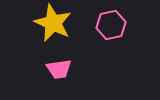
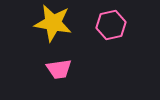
yellow star: rotated 15 degrees counterclockwise
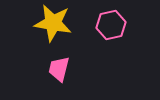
pink trapezoid: rotated 112 degrees clockwise
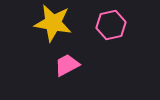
pink trapezoid: moved 8 px right, 4 px up; rotated 48 degrees clockwise
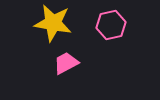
pink trapezoid: moved 1 px left, 2 px up
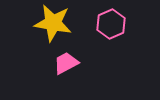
pink hexagon: moved 1 px up; rotated 12 degrees counterclockwise
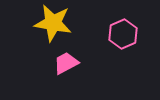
pink hexagon: moved 12 px right, 10 px down
